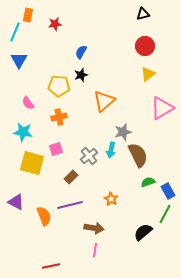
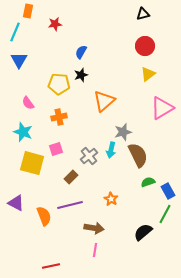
orange rectangle: moved 4 px up
yellow pentagon: moved 2 px up
cyan star: rotated 12 degrees clockwise
purple triangle: moved 1 px down
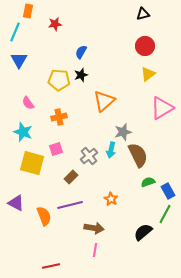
yellow pentagon: moved 4 px up
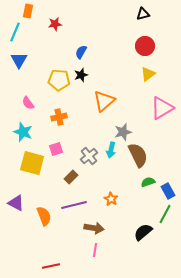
purple line: moved 4 px right
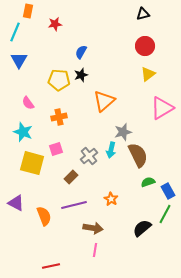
brown arrow: moved 1 px left
black semicircle: moved 1 px left, 4 px up
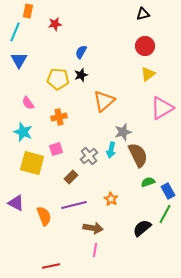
yellow pentagon: moved 1 px left, 1 px up
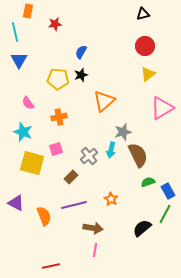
cyan line: rotated 36 degrees counterclockwise
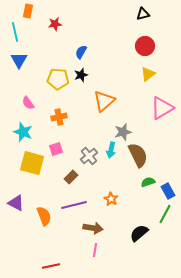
black semicircle: moved 3 px left, 5 px down
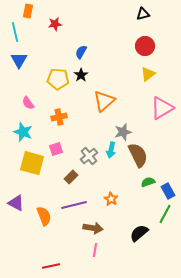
black star: rotated 16 degrees counterclockwise
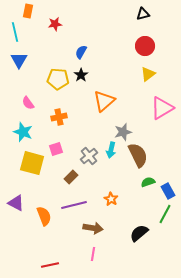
pink line: moved 2 px left, 4 px down
red line: moved 1 px left, 1 px up
